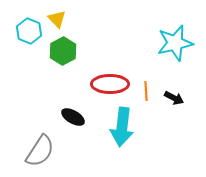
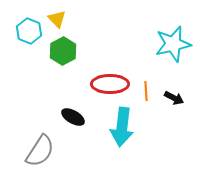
cyan star: moved 2 px left, 1 px down
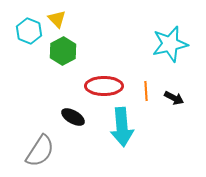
cyan star: moved 3 px left
red ellipse: moved 6 px left, 2 px down
cyan arrow: rotated 12 degrees counterclockwise
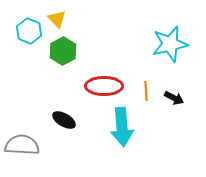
black ellipse: moved 9 px left, 3 px down
gray semicircle: moved 18 px left, 6 px up; rotated 120 degrees counterclockwise
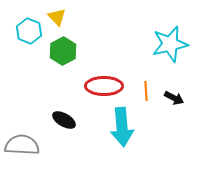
yellow triangle: moved 2 px up
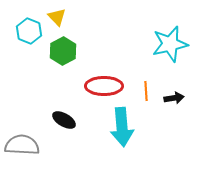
black arrow: rotated 36 degrees counterclockwise
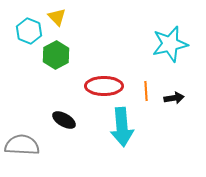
green hexagon: moved 7 px left, 4 px down
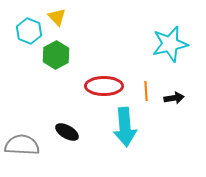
black ellipse: moved 3 px right, 12 px down
cyan arrow: moved 3 px right
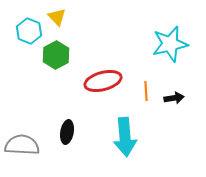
red ellipse: moved 1 px left, 5 px up; rotated 15 degrees counterclockwise
cyan arrow: moved 10 px down
black ellipse: rotated 70 degrees clockwise
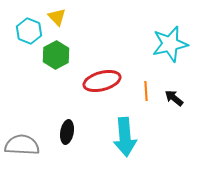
red ellipse: moved 1 px left
black arrow: rotated 132 degrees counterclockwise
